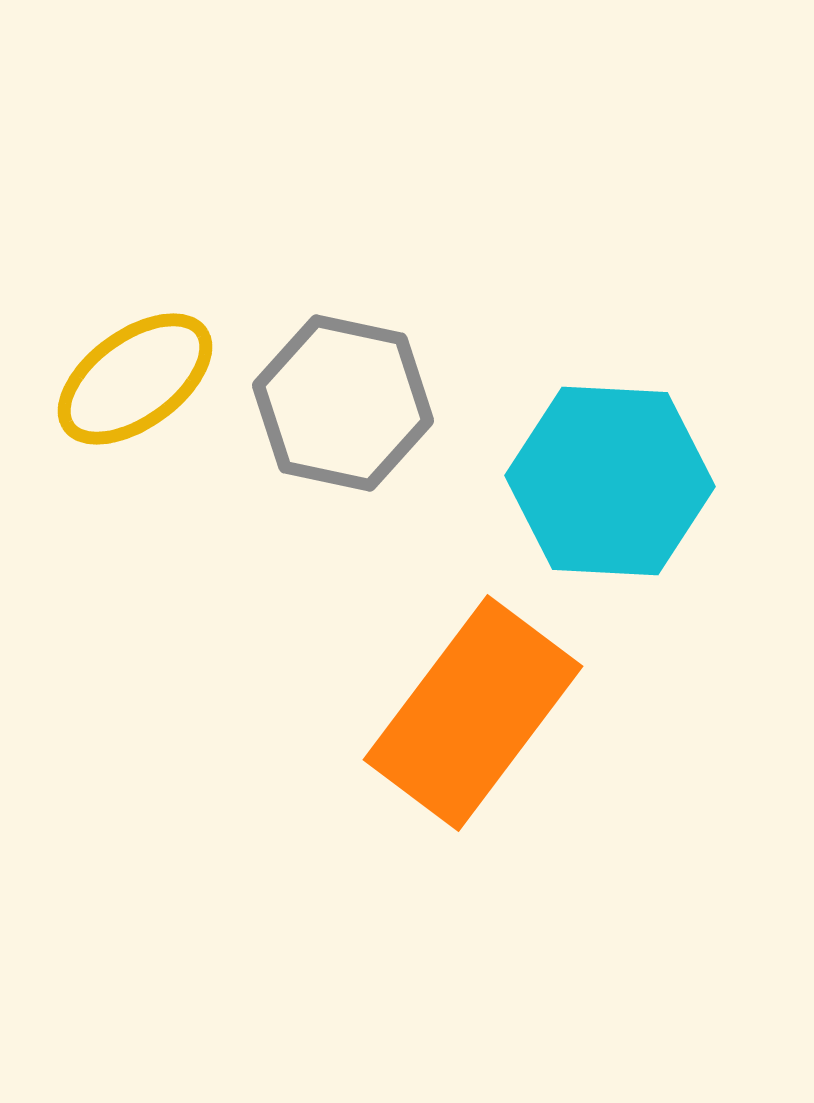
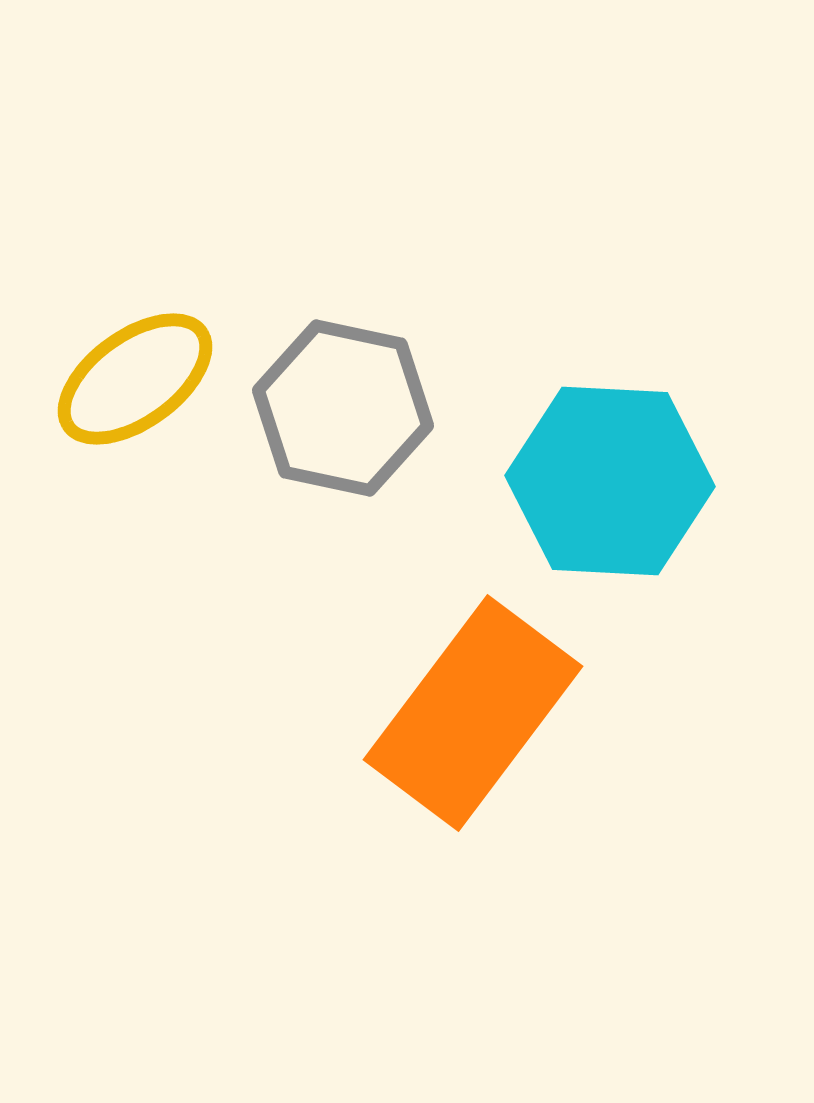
gray hexagon: moved 5 px down
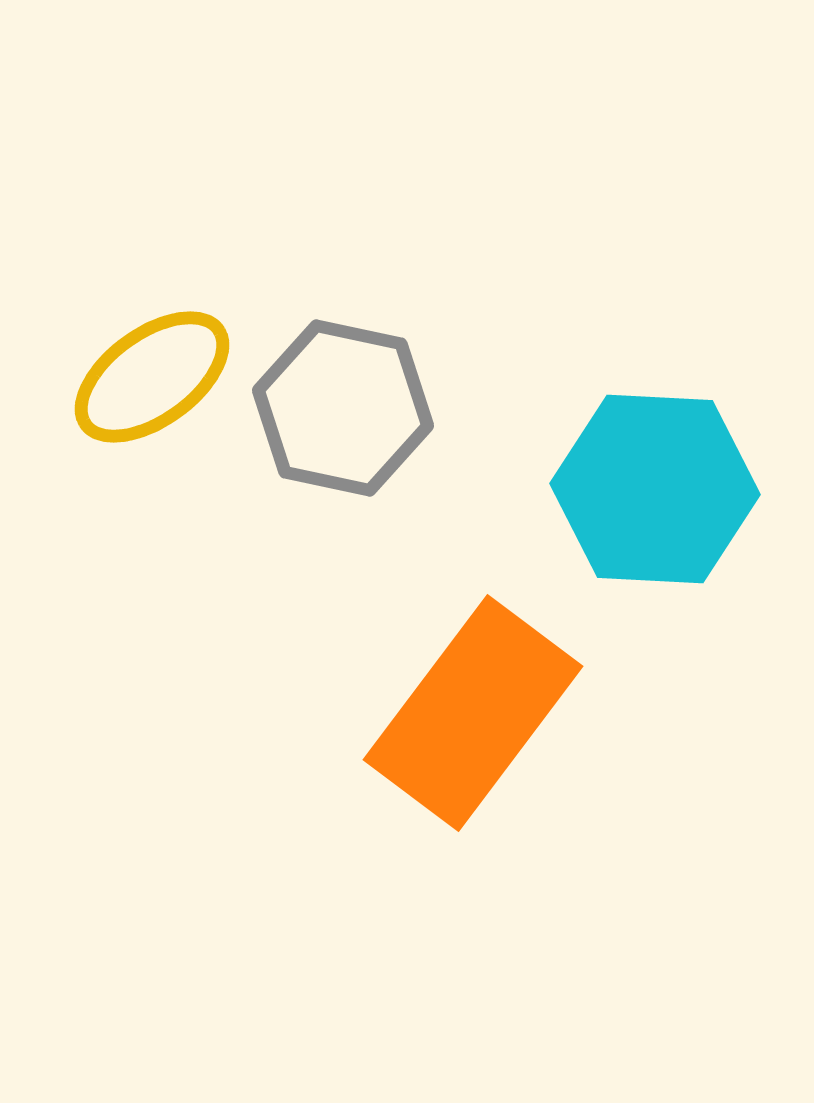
yellow ellipse: moved 17 px right, 2 px up
cyan hexagon: moved 45 px right, 8 px down
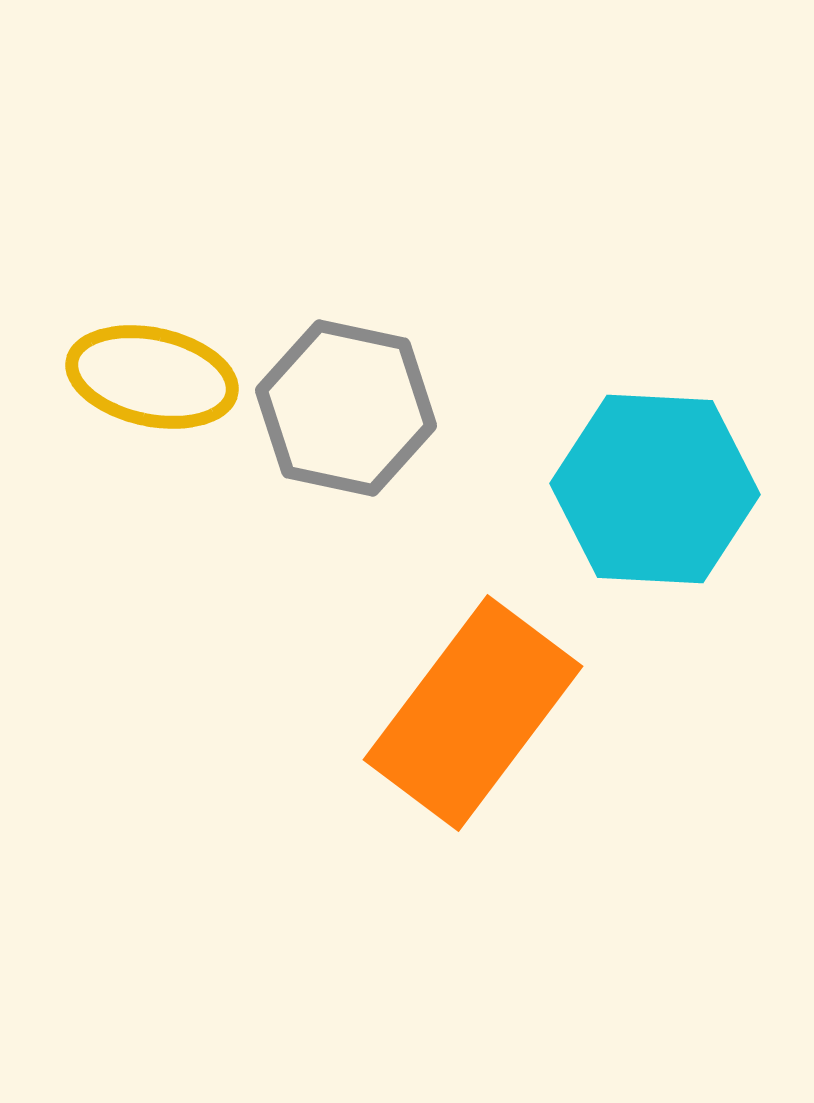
yellow ellipse: rotated 48 degrees clockwise
gray hexagon: moved 3 px right
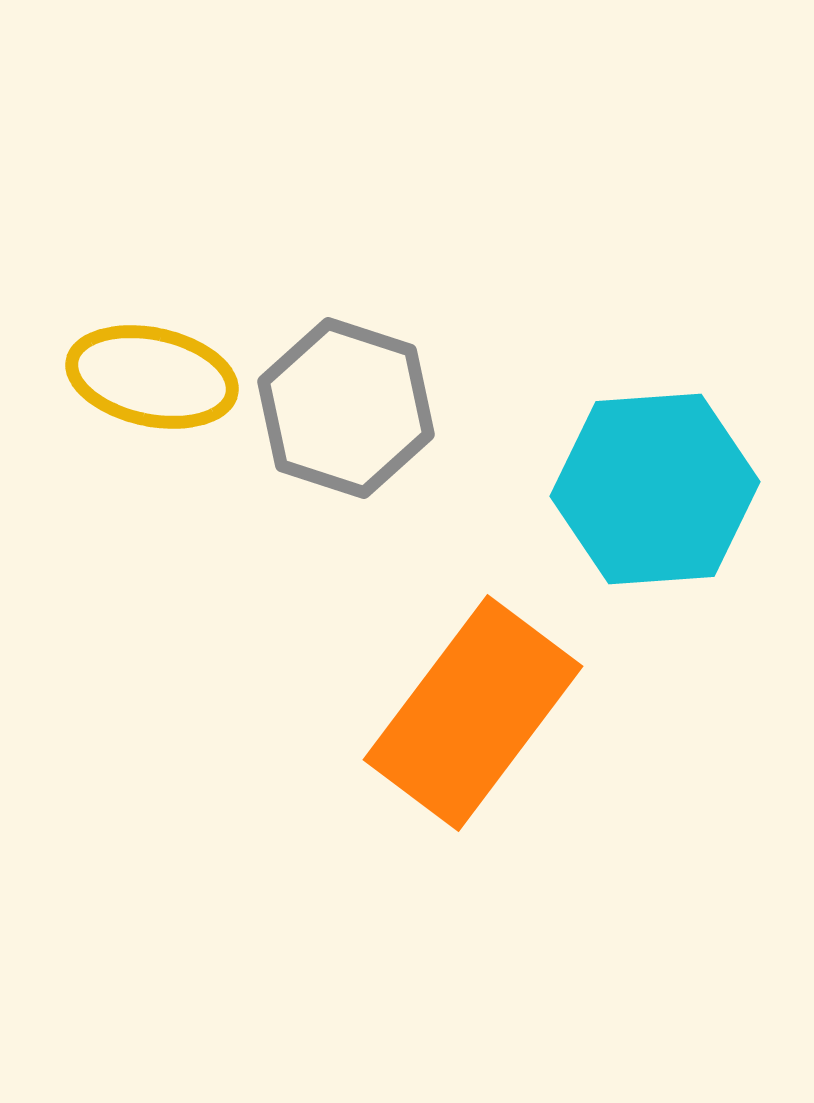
gray hexagon: rotated 6 degrees clockwise
cyan hexagon: rotated 7 degrees counterclockwise
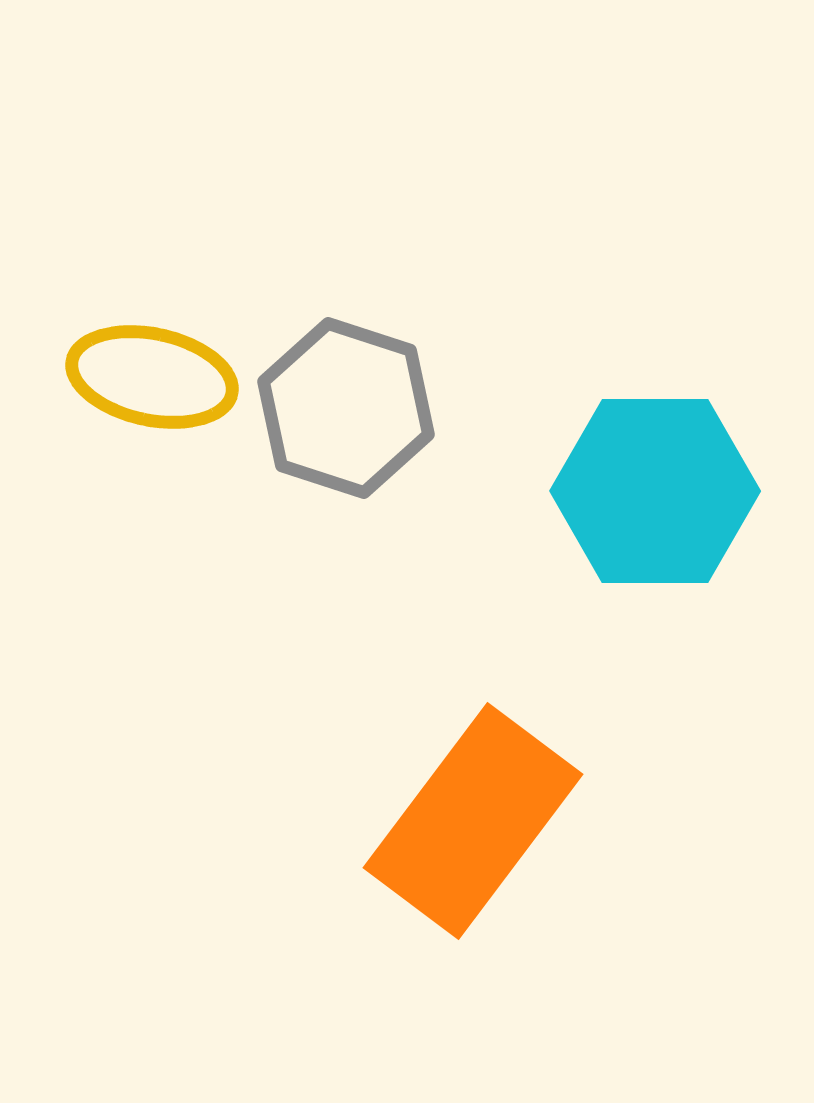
cyan hexagon: moved 2 px down; rotated 4 degrees clockwise
orange rectangle: moved 108 px down
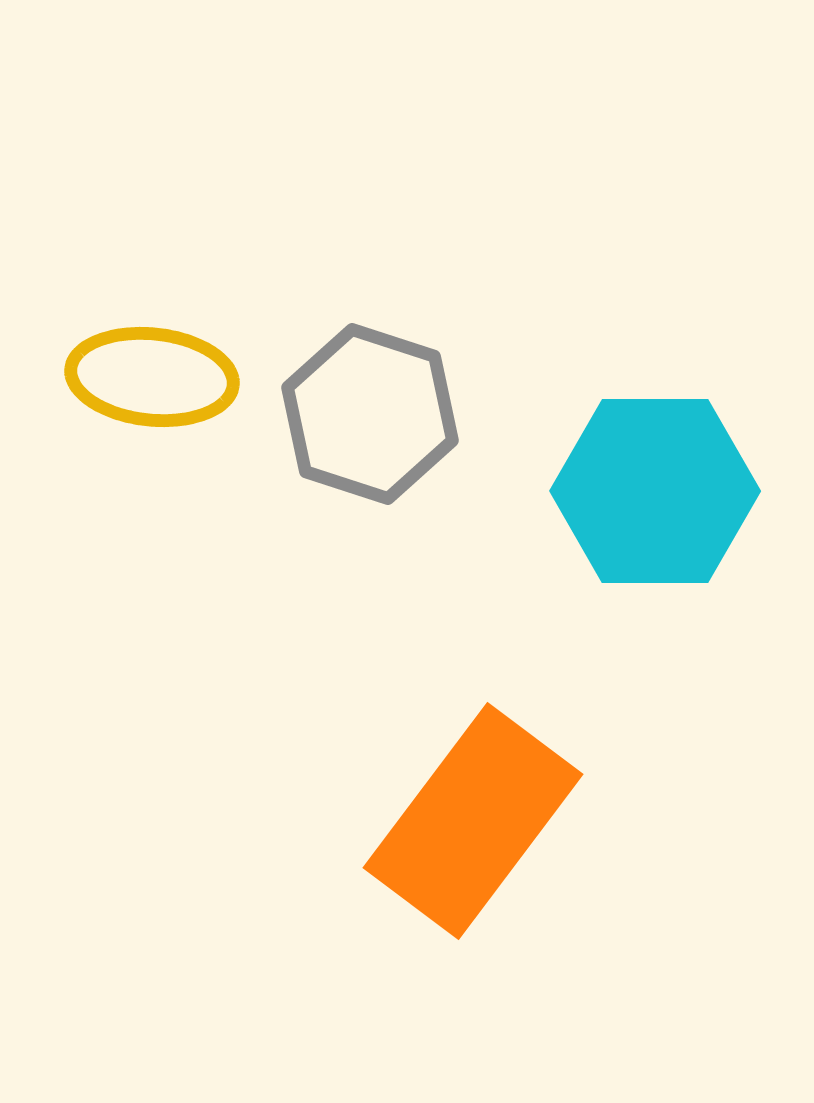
yellow ellipse: rotated 6 degrees counterclockwise
gray hexagon: moved 24 px right, 6 px down
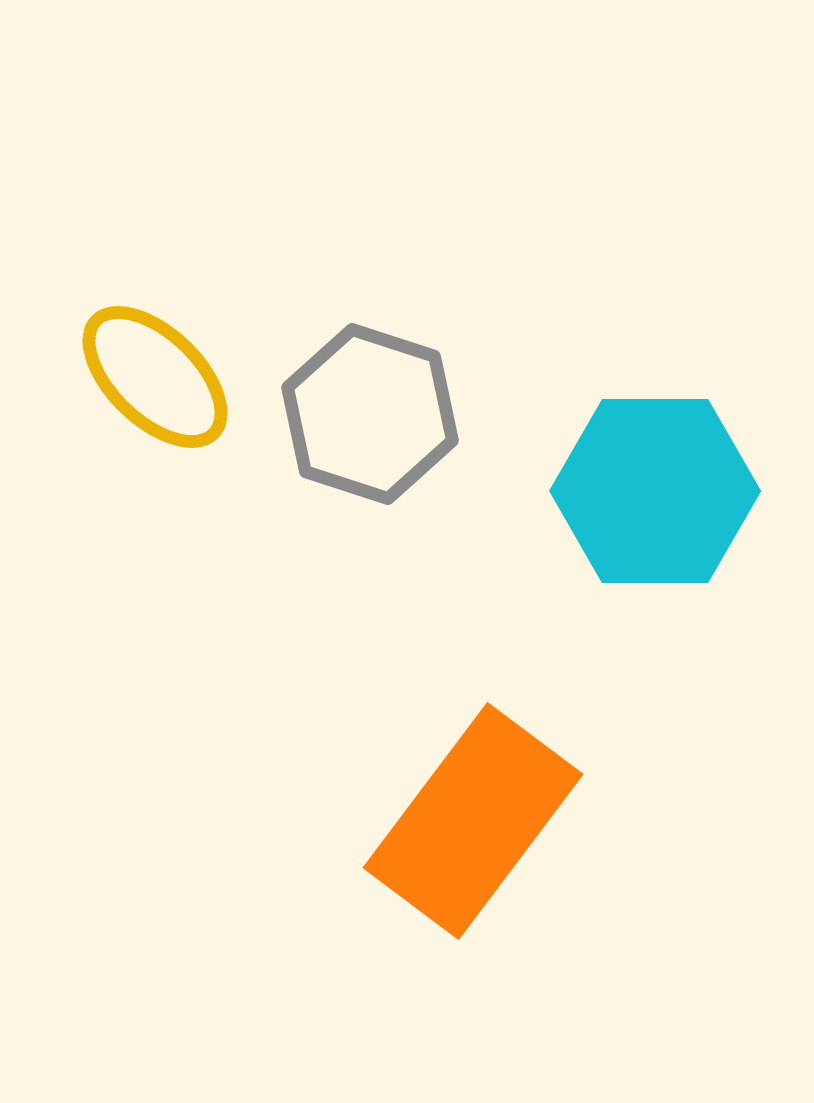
yellow ellipse: moved 3 px right; rotated 38 degrees clockwise
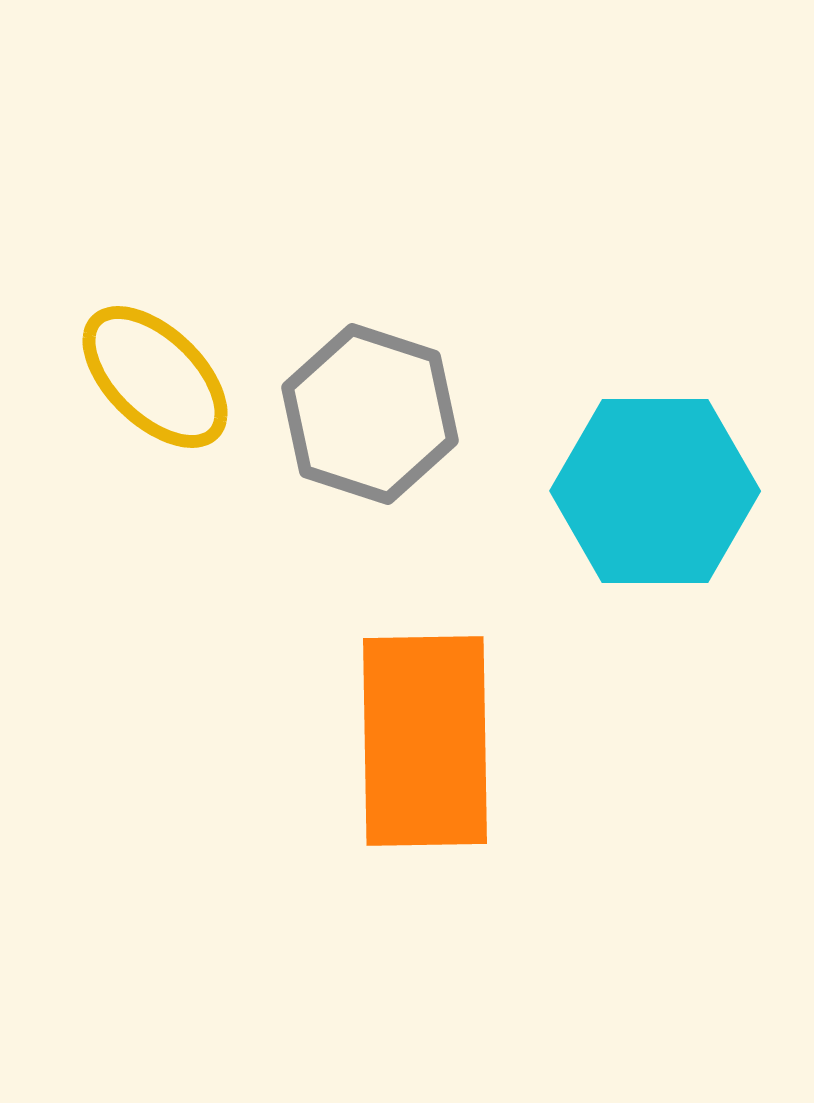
orange rectangle: moved 48 px left, 80 px up; rotated 38 degrees counterclockwise
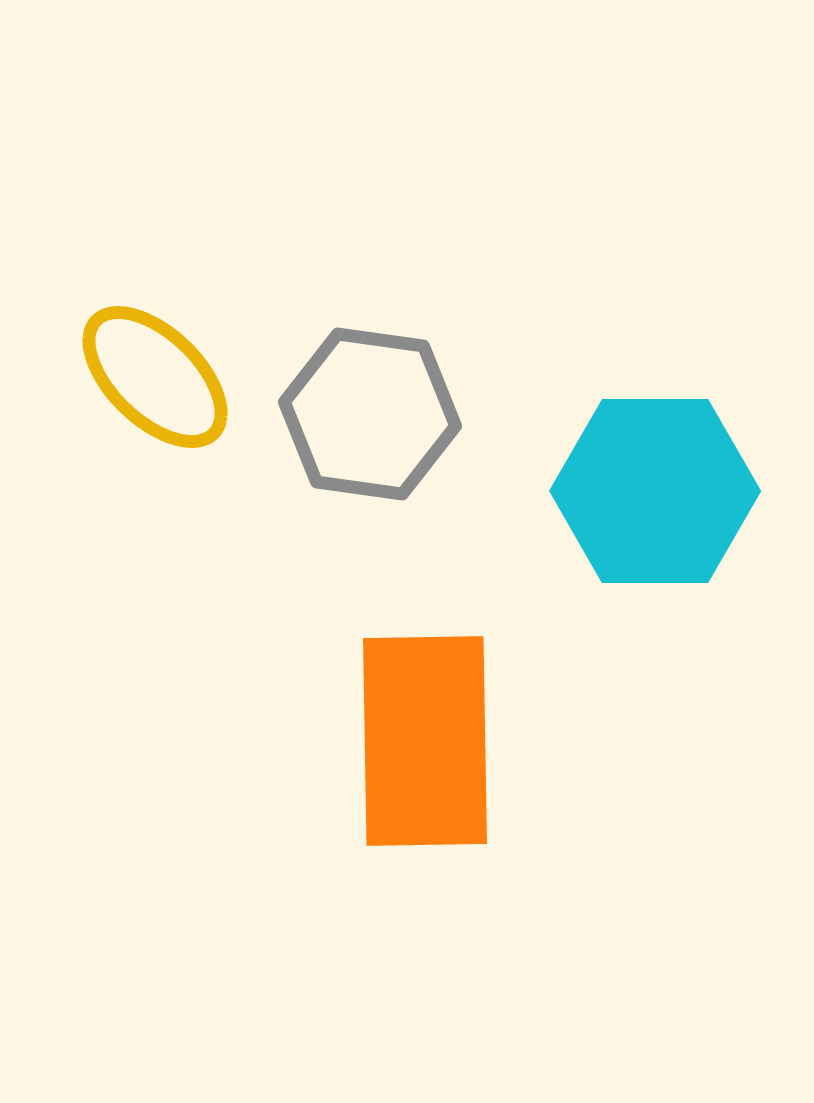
gray hexagon: rotated 10 degrees counterclockwise
